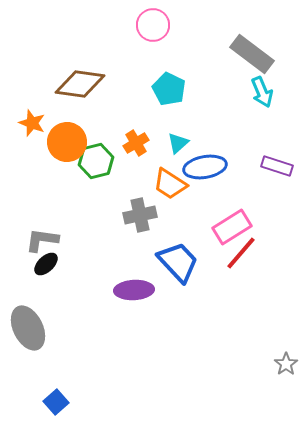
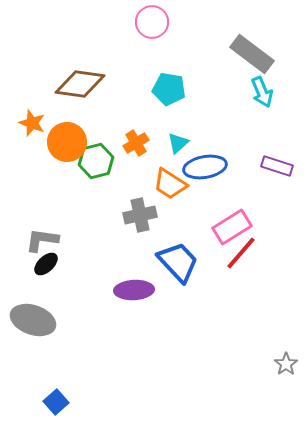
pink circle: moved 1 px left, 3 px up
cyan pentagon: rotated 16 degrees counterclockwise
gray ellipse: moved 5 px right, 8 px up; rotated 45 degrees counterclockwise
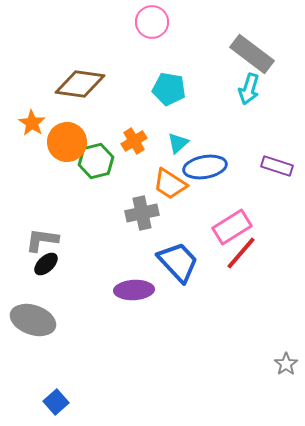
cyan arrow: moved 13 px left, 3 px up; rotated 40 degrees clockwise
orange star: rotated 12 degrees clockwise
orange cross: moved 2 px left, 2 px up
gray cross: moved 2 px right, 2 px up
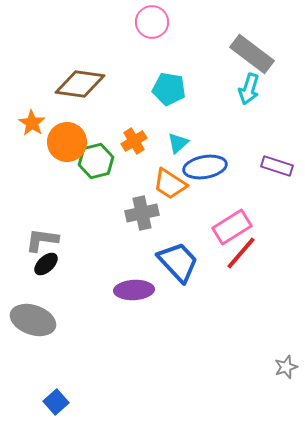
gray star: moved 3 px down; rotated 15 degrees clockwise
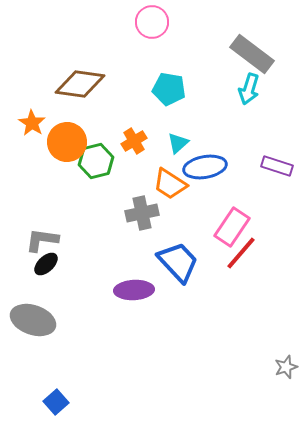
pink rectangle: rotated 24 degrees counterclockwise
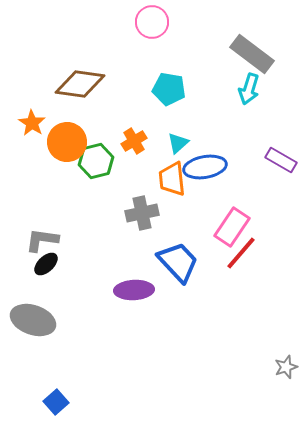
purple rectangle: moved 4 px right, 6 px up; rotated 12 degrees clockwise
orange trapezoid: moved 2 px right, 5 px up; rotated 51 degrees clockwise
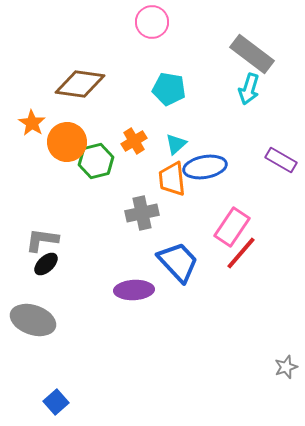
cyan triangle: moved 2 px left, 1 px down
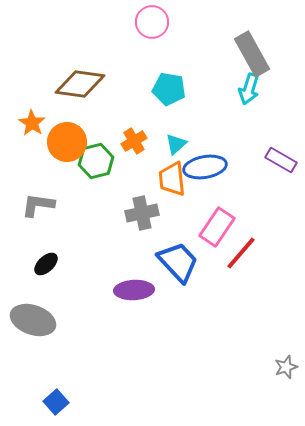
gray rectangle: rotated 24 degrees clockwise
pink rectangle: moved 15 px left
gray L-shape: moved 4 px left, 35 px up
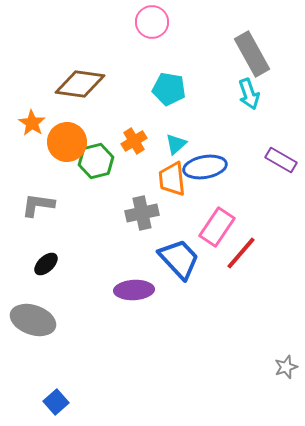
cyan arrow: moved 5 px down; rotated 36 degrees counterclockwise
blue trapezoid: moved 1 px right, 3 px up
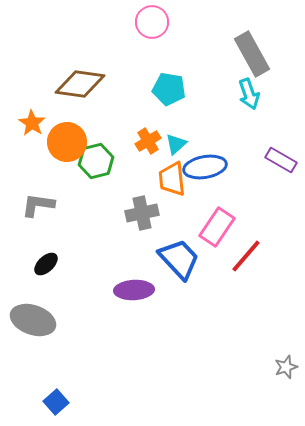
orange cross: moved 14 px right
red line: moved 5 px right, 3 px down
